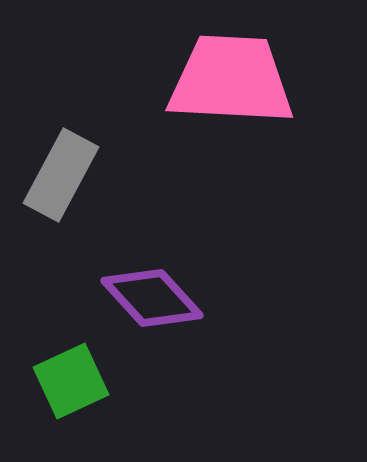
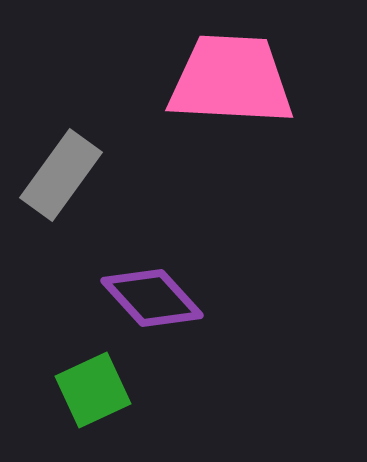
gray rectangle: rotated 8 degrees clockwise
green square: moved 22 px right, 9 px down
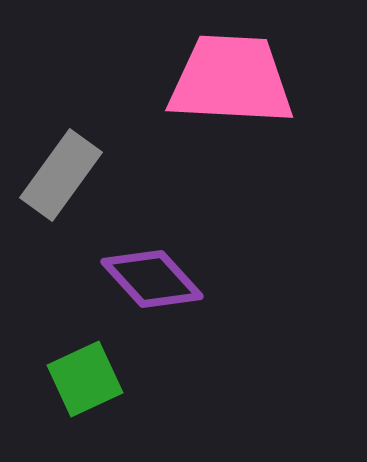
purple diamond: moved 19 px up
green square: moved 8 px left, 11 px up
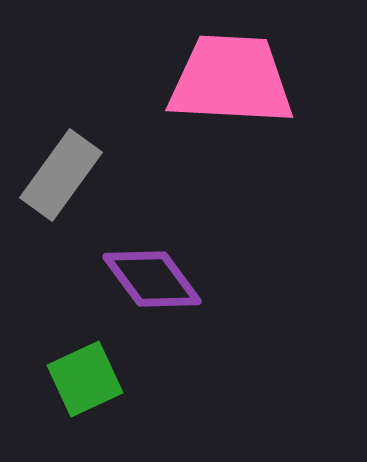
purple diamond: rotated 6 degrees clockwise
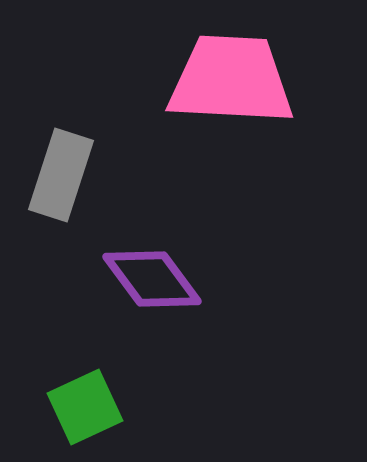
gray rectangle: rotated 18 degrees counterclockwise
green square: moved 28 px down
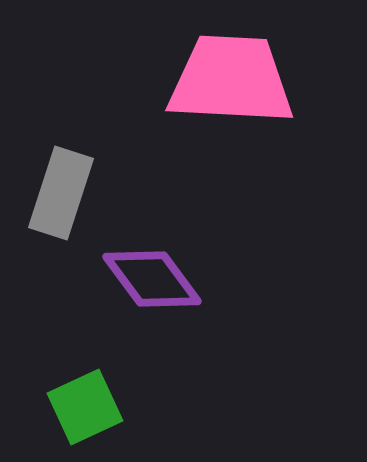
gray rectangle: moved 18 px down
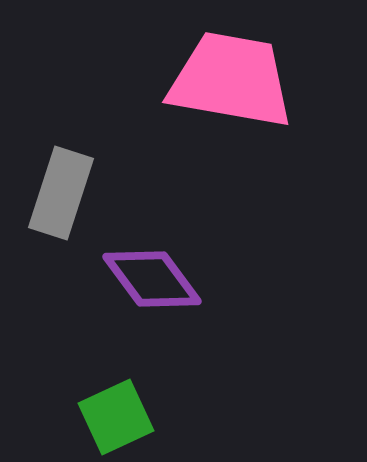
pink trapezoid: rotated 7 degrees clockwise
green square: moved 31 px right, 10 px down
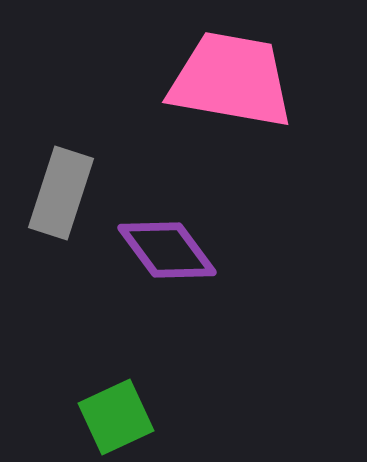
purple diamond: moved 15 px right, 29 px up
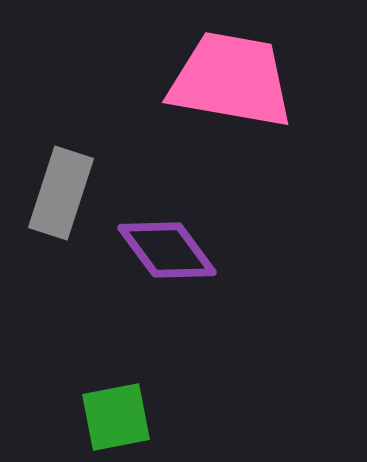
green square: rotated 14 degrees clockwise
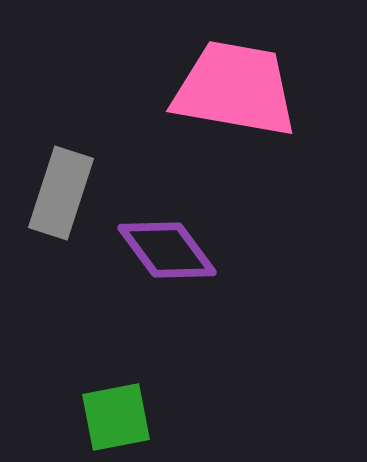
pink trapezoid: moved 4 px right, 9 px down
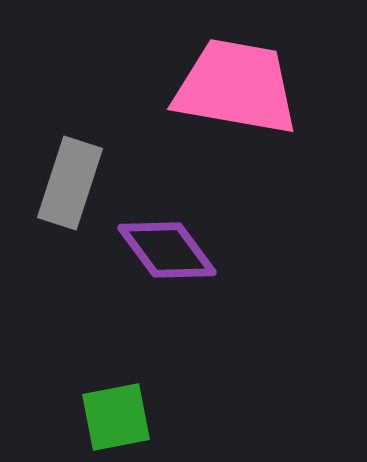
pink trapezoid: moved 1 px right, 2 px up
gray rectangle: moved 9 px right, 10 px up
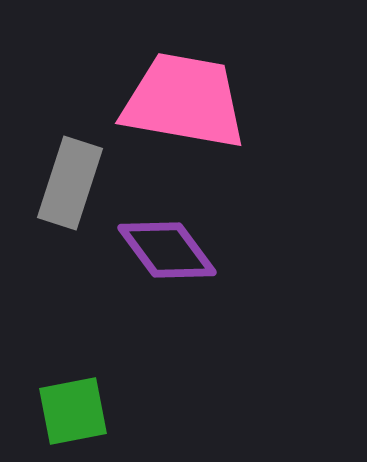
pink trapezoid: moved 52 px left, 14 px down
green square: moved 43 px left, 6 px up
